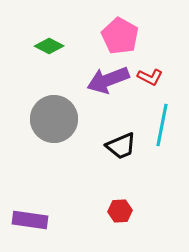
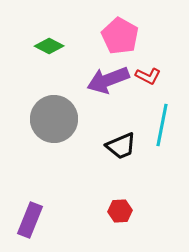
red L-shape: moved 2 px left, 1 px up
purple rectangle: rotated 76 degrees counterclockwise
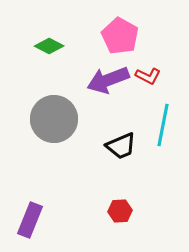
cyan line: moved 1 px right
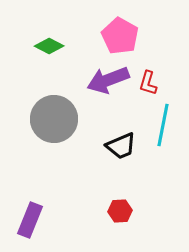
red L-shape: moved 7 px down; rotated 80 degrees clockwise
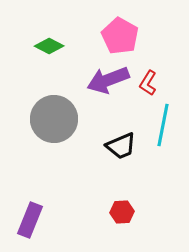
red L-shape: rotated 15 degrees clockwise
red hexagon: moved 2 px right, 1 px down
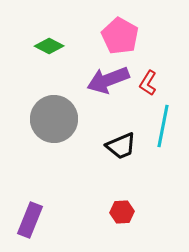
cyan line: moved 1 px down
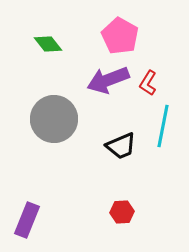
green diamond: moved 1 px left, 2 px up; rotated 24 degrees clockwise
purple rectangle: moved 3 px left
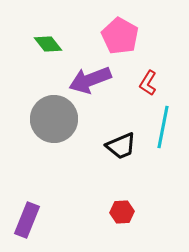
purple arrow: moved 18 px left
cyan line: moved 1 px down
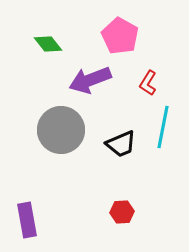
gray circle: moved 7 px right, 11 px down
black trapezoid: moved 2 px up
purple rectangle: rotated 32 degrees counterclockwise
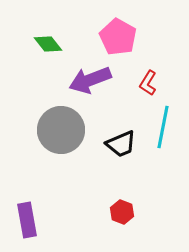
pink pentagon: moved 2 px left, 1 px down
red hexagon: rotated 25 degrees clockwise
